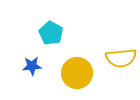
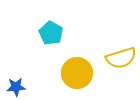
yellow semicircle: rotated 12 degrees counterclockwise
blue star: moved 16 px left, 21 px down
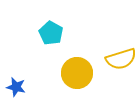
yellow semicircle: moved 1 px down
blue star: rotated 18 degrees clockwise
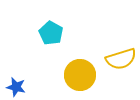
yellow circle: moved 3 px right, 2 px down
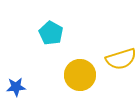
blue star: rotated 18 degrees counterclockwise
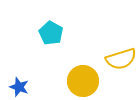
yellow circle: moved 3 px right, 6 px down
blue star: moved 3 px right; rotated 24 degrees clockwise
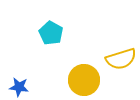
yellow circle: moved 1 px right, 1 px up
blue star: rotated 12 degrees counterclockwise
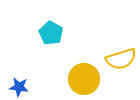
yellow circle: moved 1 px up
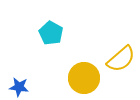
yellow semicircle: rotated 24 degrees counterclockwise
yellow circle: moved 1 px up
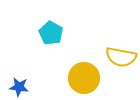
yellow semicircle: moved 2 px up; rotated 52 degrees clockwise
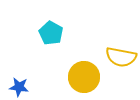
yellow circle: moved 1 px up
